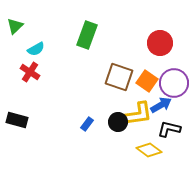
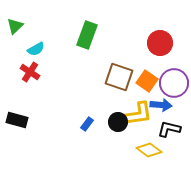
blue arrow: rotated 35 degrees clockwise
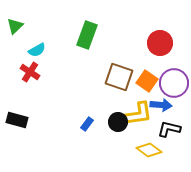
cyan semicircle: moved 1 px right, 1 px down
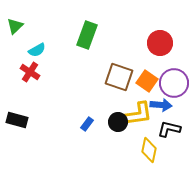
yellow diamond: rotated 65 degrees clockwise
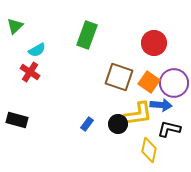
red circle: moved 6 px left
orange square: moved 2 px right, 1 px down
black circle: moved 2 px down
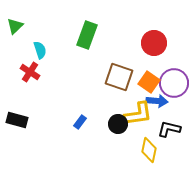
cyan semicircle: moved 3 px right; rotated 78 degrees counterclockwise
blue arrow: moved 4 px left, 4 px up
blue rectangle: moved 7 px left, 2 px up
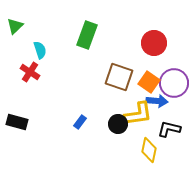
black rectangle: moved 2 px down
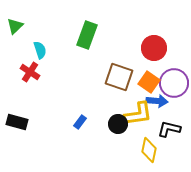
red circle: moved 5 px down
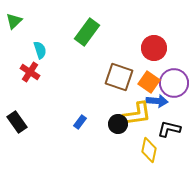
green triangle: moved 1 px left, 5 px up
green rectangle: moved 3 px up; rotated 16 degrees clockwise
yellow L-shape: moved 1 px left
black rectangle: rotated 40 degrees clockwise
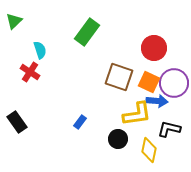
orange square: rotated 10 degrees counterclockwise
black circle: moved 15 px down
